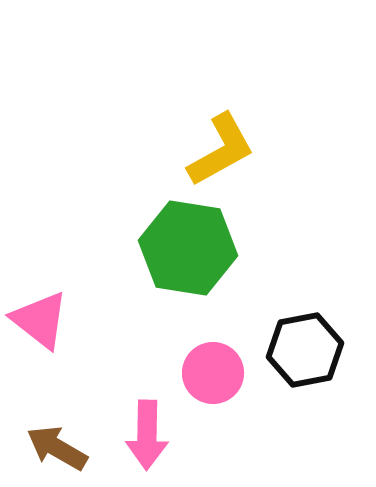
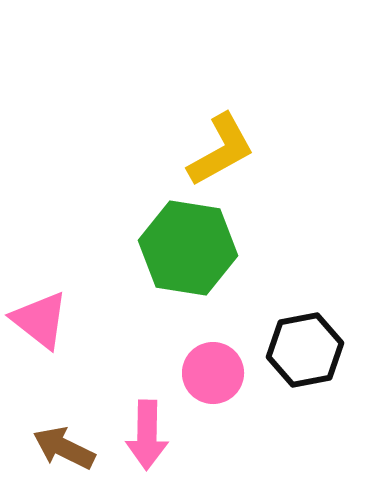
brown arrow: moved 7 px right; rotated 4 degrees counterclockwise
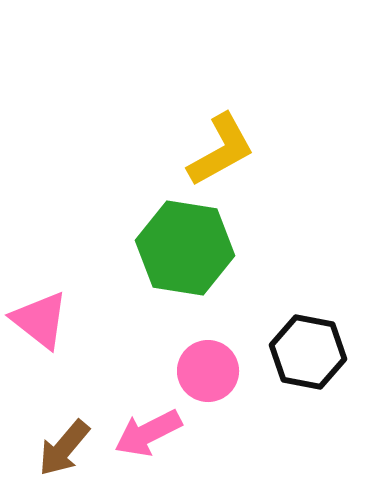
green hexagon: moved 3 px left
black hexagon: moved 3 px right, 2 px down; rotated 22 degrees clockwise
pink circle: moved 5 px left, 2 px up
pink arrow: moved 1 px right, 2 px up; rotated 62 degrees clockwise
brown arrow: rotated 76 degrees counterclockwise
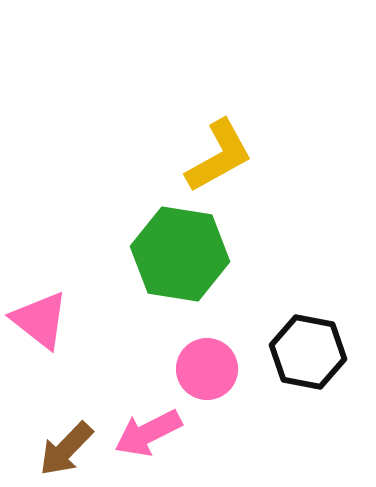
yellow L-shape: moved 2 px left, 6 px down
green hexagon: moved 5 px left, 6 px down
pink circle: moved 1 px left, 2 px up
brown arrow: moved 2 px right, 1 px down; rotated 4 degrees clockwise
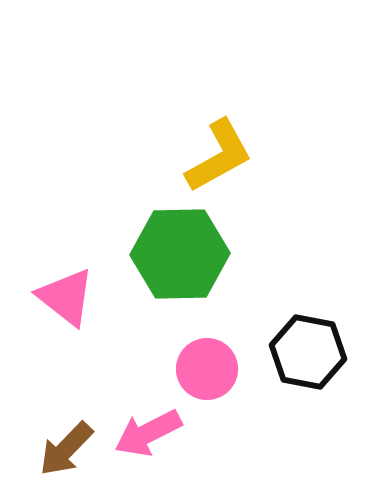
green hexagon: rotated 10 degrees counterclockwise
pink triangle: moved 26 px right, 23 px up
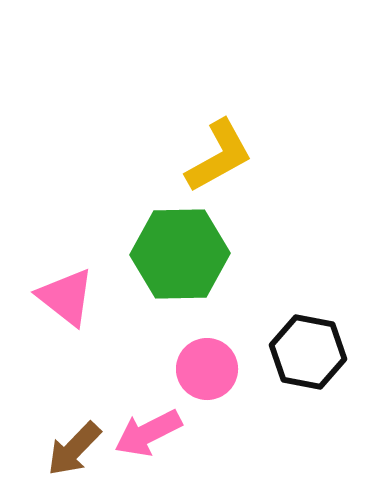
brown arrow: moved 8 px right
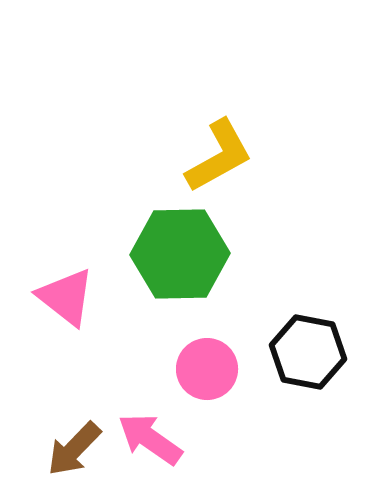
pink arrow: moved 2 px right, 6 px down; rotated 62 degrees clockwise
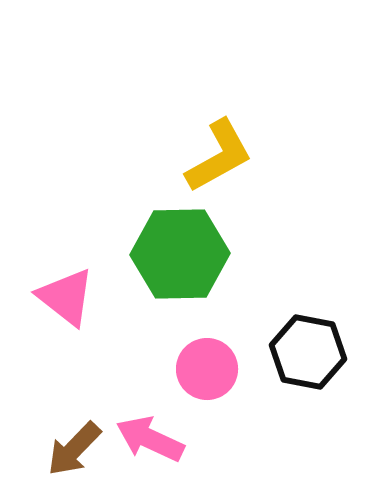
pink arrow: rotated 10 degrees counterclockwise
